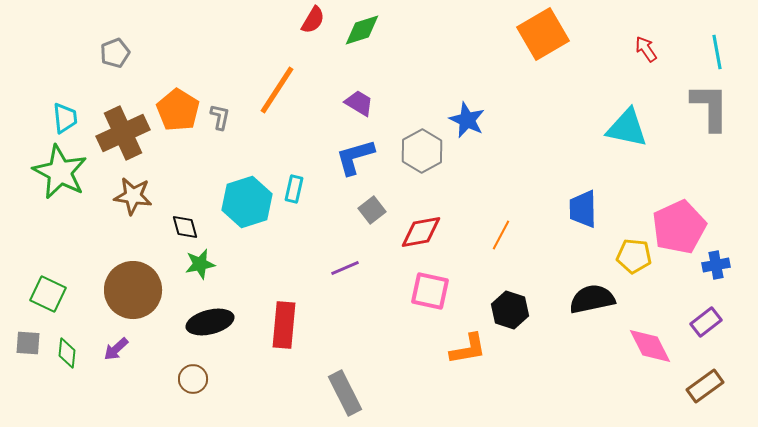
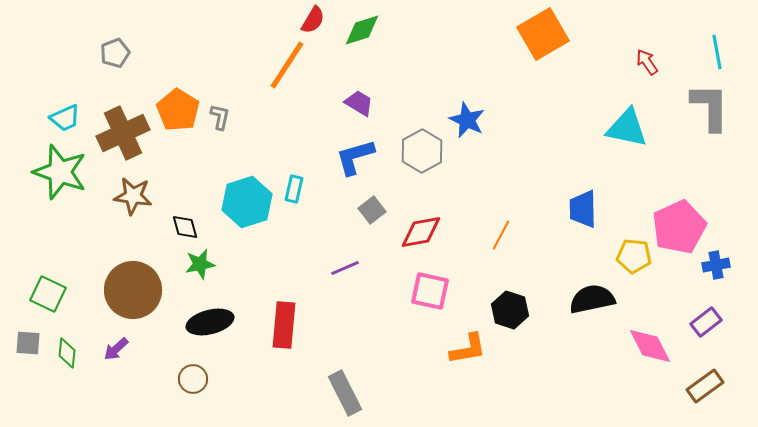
red arrow at (646, 49): moved 1 px right, 13 px down
orange line at (277, 90): moved 10 px right, 25 px up
cyan trapezoid at (65, 118): rotated 72 degrees clockwise
green star at (60, 172): rotated 8 degrees counterclockwise
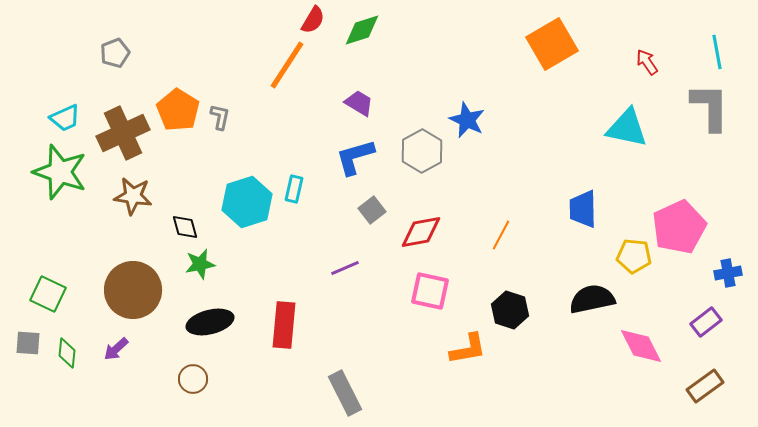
orange square at (543, 34): moved 9 px right, 10 px down
blue cross at (716, 265): moved 12 px right, 8 px down
pink diamond at (650, 346): moved 9 px left
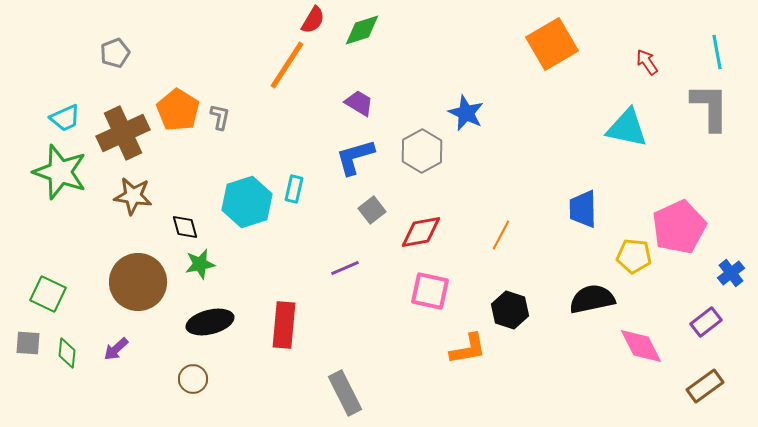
blue star at (467, 120): moved 1 px left, 7 px up
blue cross at (728, 273): moved 3 px right; rotated 28 degrees counterclockwise
brown circle at (133, 290): moved 5 px right, 8 px up
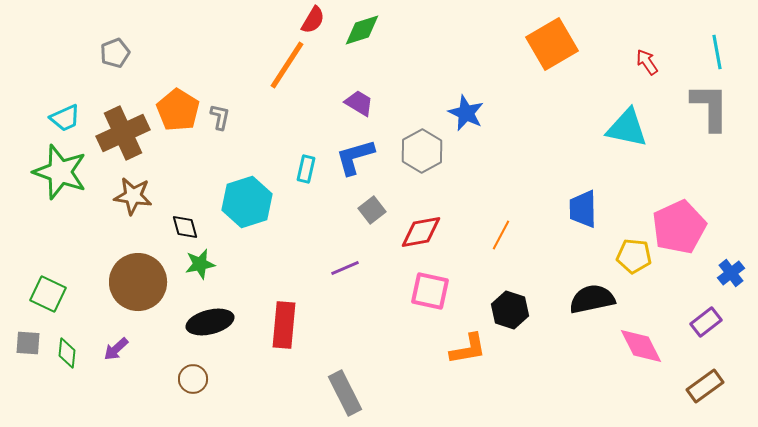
cyan rectangle at (294, 189): moved 12 px right, 20 px up
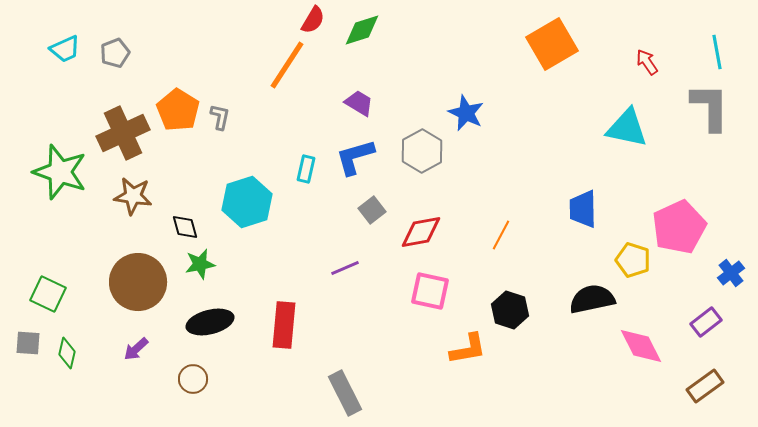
cyan trapezoid at (65, 118): moved 69 px up
yellow pentagon at (634, 256): moved 1 px left, 4 px down; rotated 12 degrees clockwise
purple arrow at (116, 349): moved 20 px right
green diamond at (67, 353): rotated 8 degrees clockwise
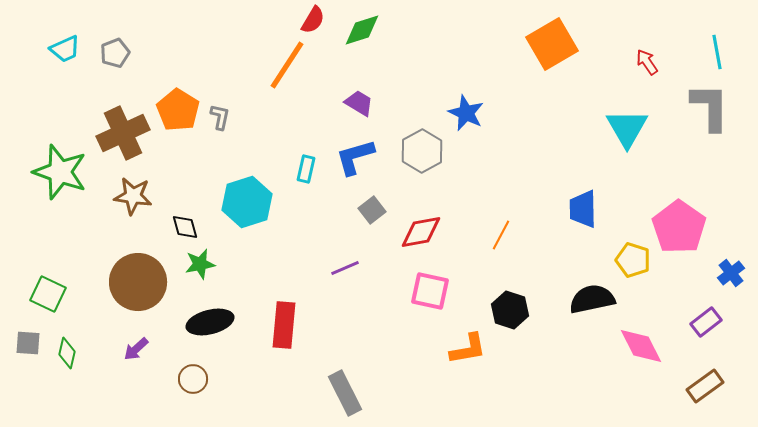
cyan triangle at (627, 128): rotated 48 degrees clockwise
pink pentagon at (679, 227): rotated 12 degrees counterclockwise
